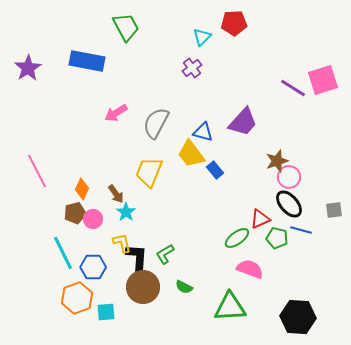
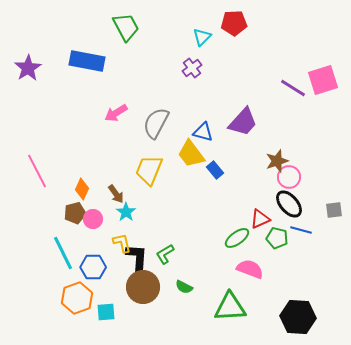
yellow trapezoid at (149, 172): moved 2 px up
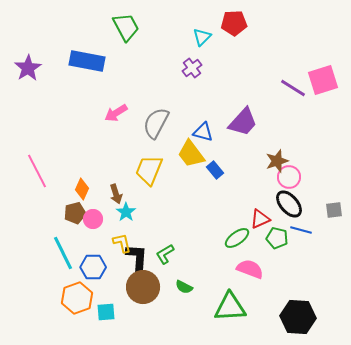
brown arrow at (116, 194): rotated 18 degrees clockwise
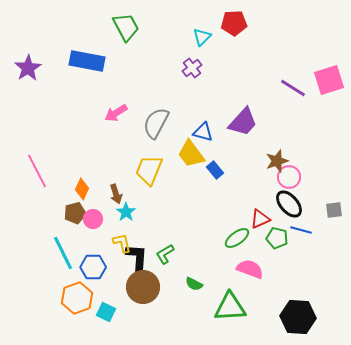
pink square at (323, 80): moved 6 px right
green semicircle at (184, 287): moved 10 px right, 3 px up
cyan square at (106, 312): rotated 30 degrees clockwise
